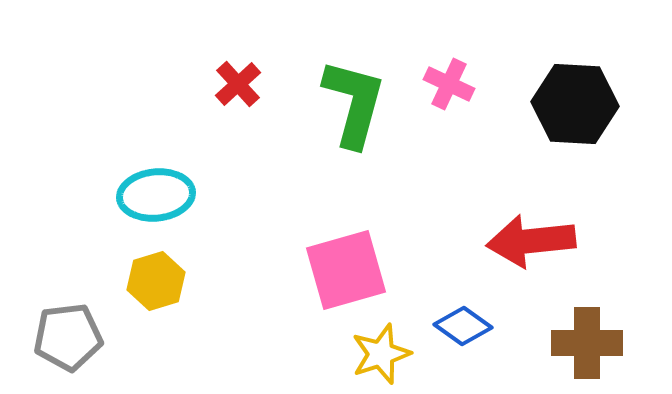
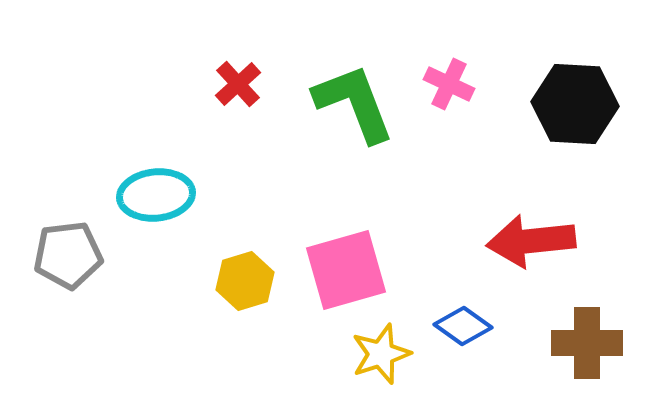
green L-shape: rotated 36 degrees counterclockwise
yellow hexagon: moved 89 px right
gray pentagon: moved 82 px up
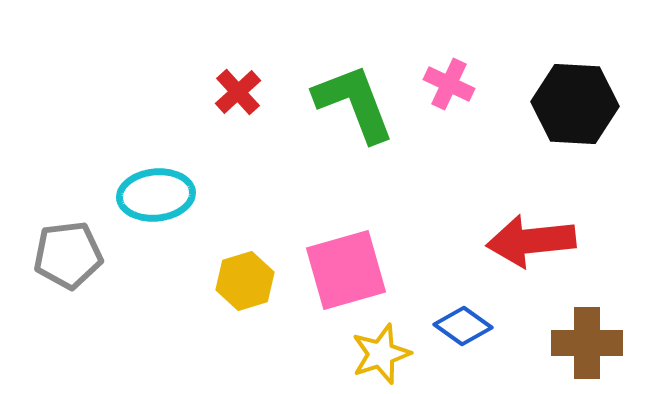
red cross: moved 8 px down
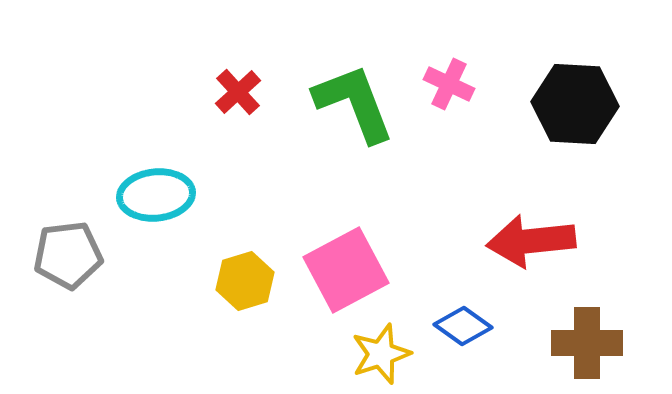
pink square: rotated 12 degrees counterclockwise
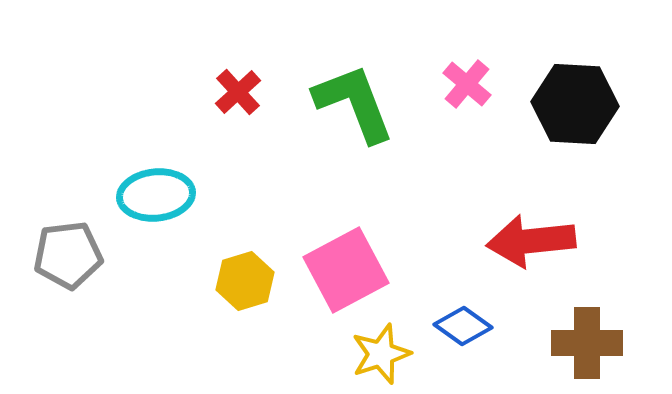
pink cross: moved 18 px right; rotated 15 degrees clockwise
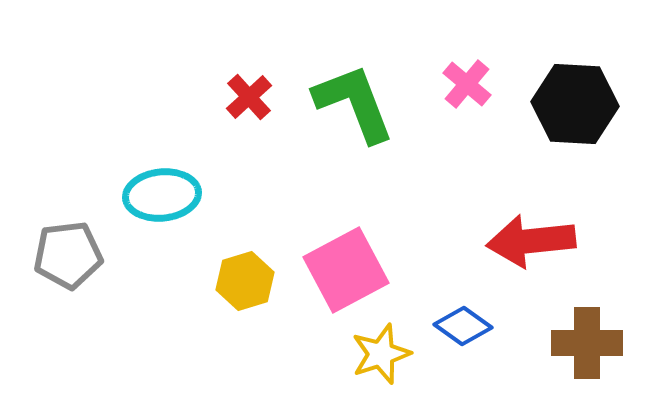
red cross: moved 11 px right, 5 px down
cyan ellipse: moved 6 px right
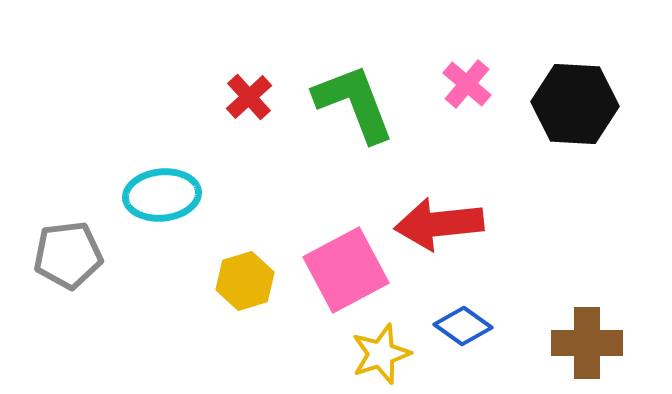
red arrow: moved 92 px left, 17 px up
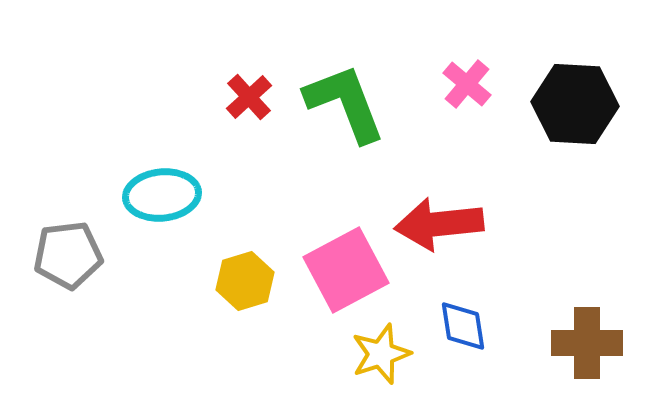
green L-shape: moved 9 px left
blue diamond: rotated 46 degrees clockwise
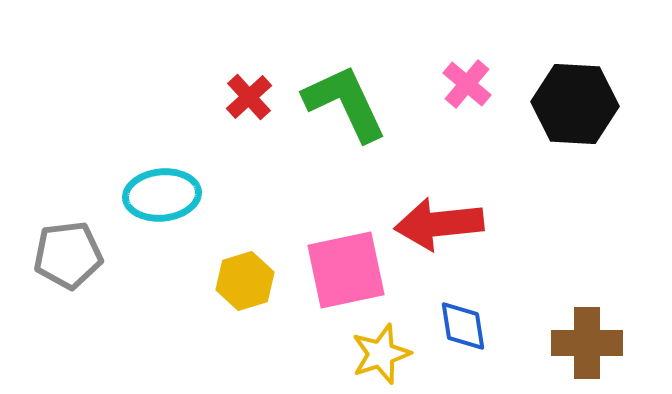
green L-shape: rotated 4 degrees counterclockwise
pink square: rotated 16 degrees clockwise
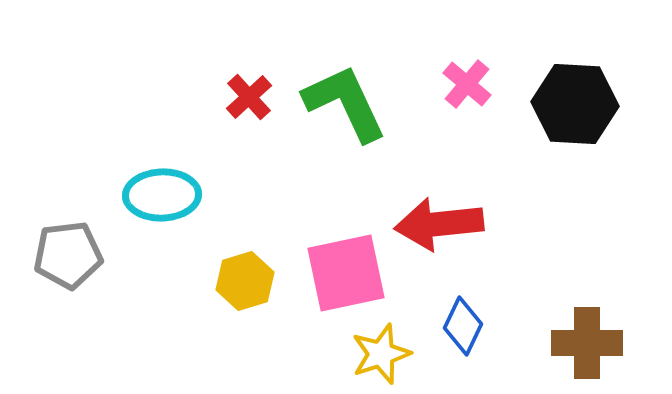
cyan ellipse: rotated 4 degrees clockwise
pink square: moved 3 px down
blue diamond: rotated 34 degrees clockwise
